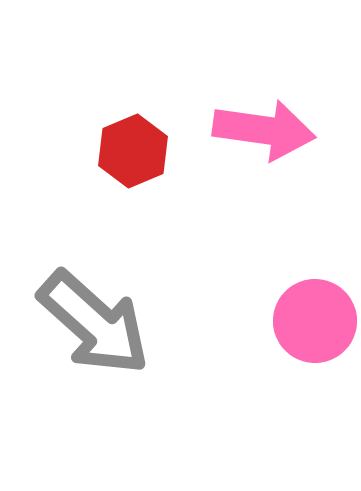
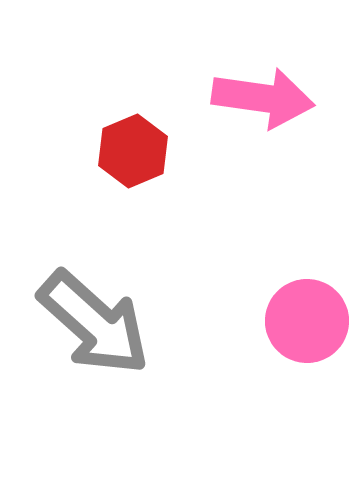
pink arrow: moved 1 px left, 32 px up
pink circle: moved 8 px left
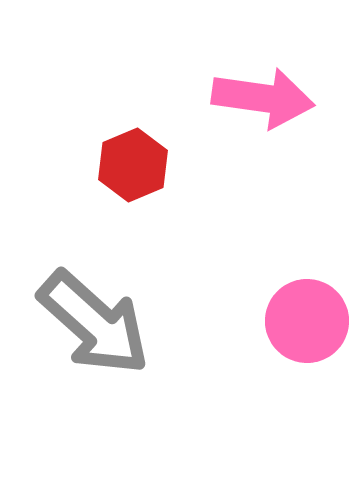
red hexagon: moved 14 px down
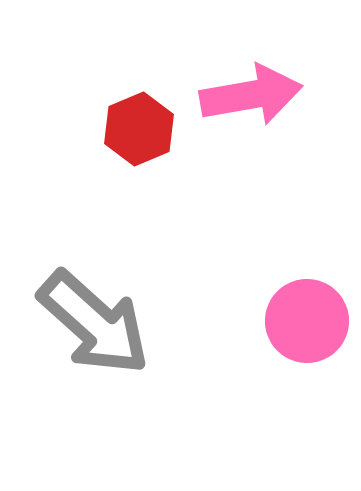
pink arrow: moved 12 px left, 3 px up; rotated 18 degrees counterclockwise
red hexagon: moved 6 px right, 36 px up
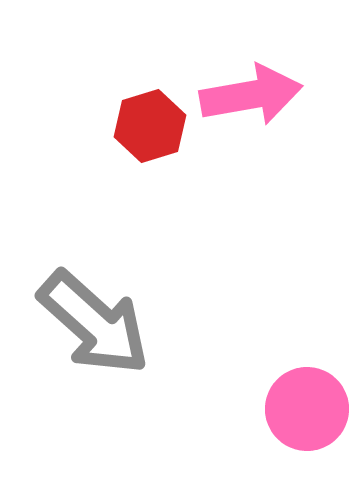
red hexagon: moved 11 px right, 3 px up; rotated 6 degrees clockwise
pink circle: moved 88 px down
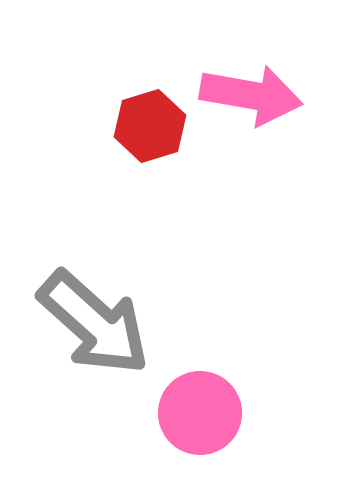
pink arrow: rotated 20 degrees clockwise
pink circle: moved 107 px left, 4 px down
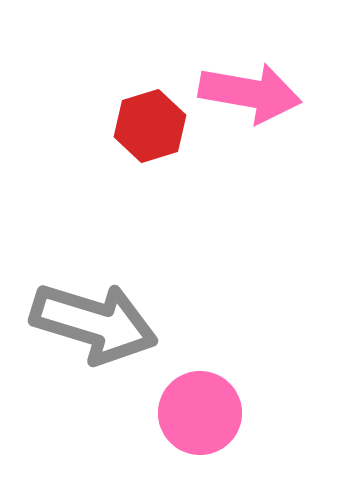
pink arrow: moved 1 px left, 2 px up
gray arrow: rotated 25 degrees counterclockwise
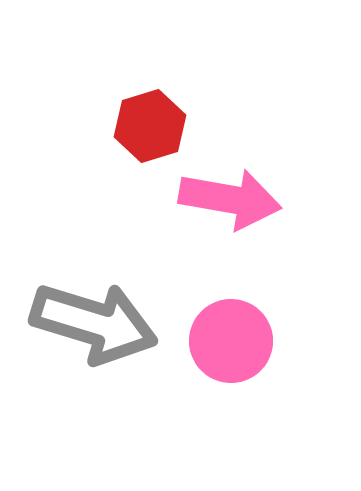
pink arrow: moved 20 px left, 106 px down
pink circle: moved 31 px right, 72 px up
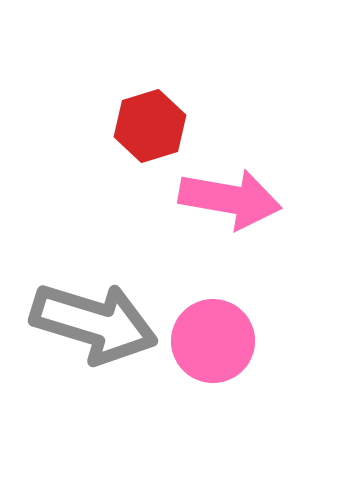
pink circle: moved 18 px left
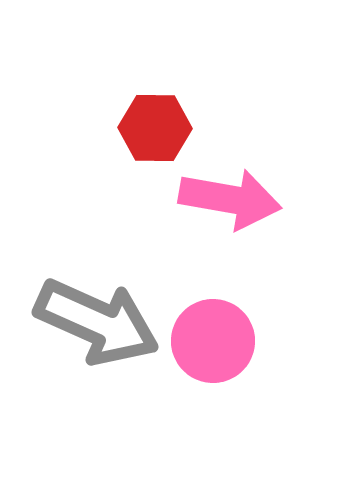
red hexagon: moved 5 px right, 2 px down; rotated 18 degrees clockwise
gray arrow: moved 3 px right, 1 px up; rotated 7 degrees clockwise
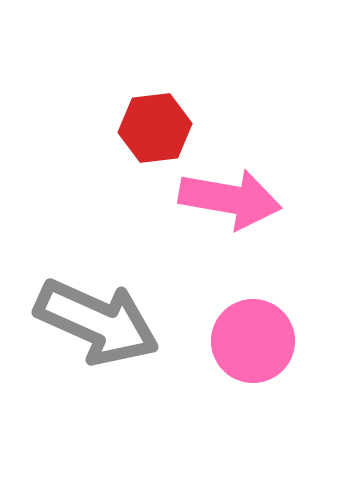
red hexagon: rotated 8 degrees counterclockwise
pink circle: moved 40 px right
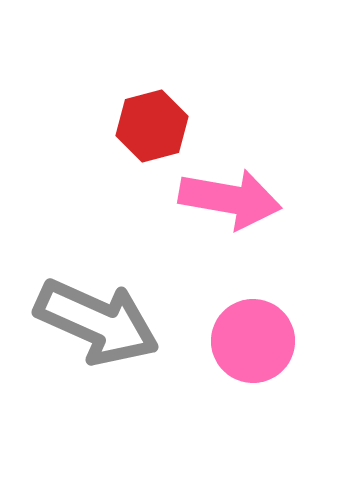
red hexagon: moved 3 px left, 2 px up; rotated 8 degrees counterclockwise
